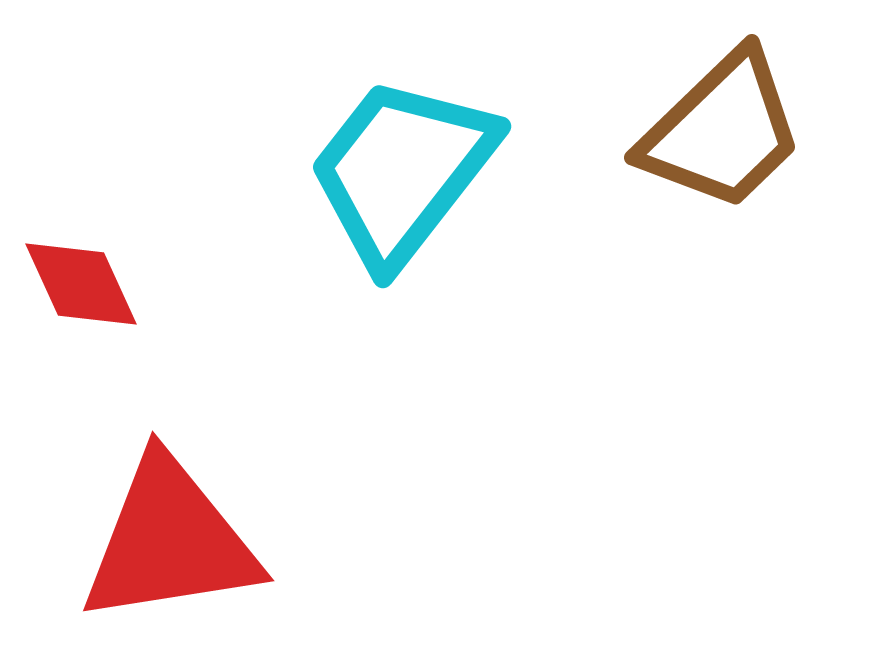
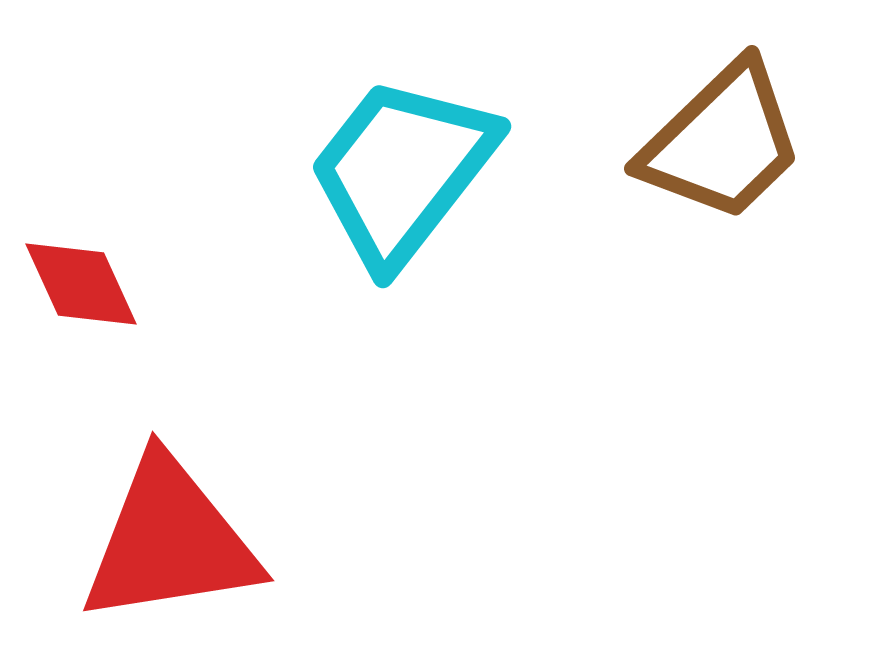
brown trapezoid: moved 11 px down
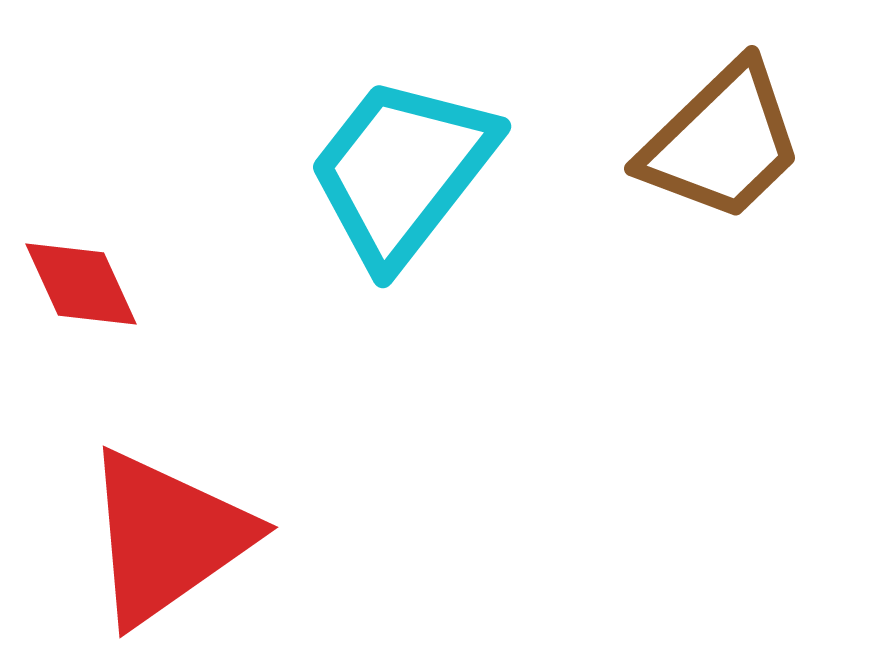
red triangle: moved 3 px left, 4 px up; rotated 26 degrees counterclockwise
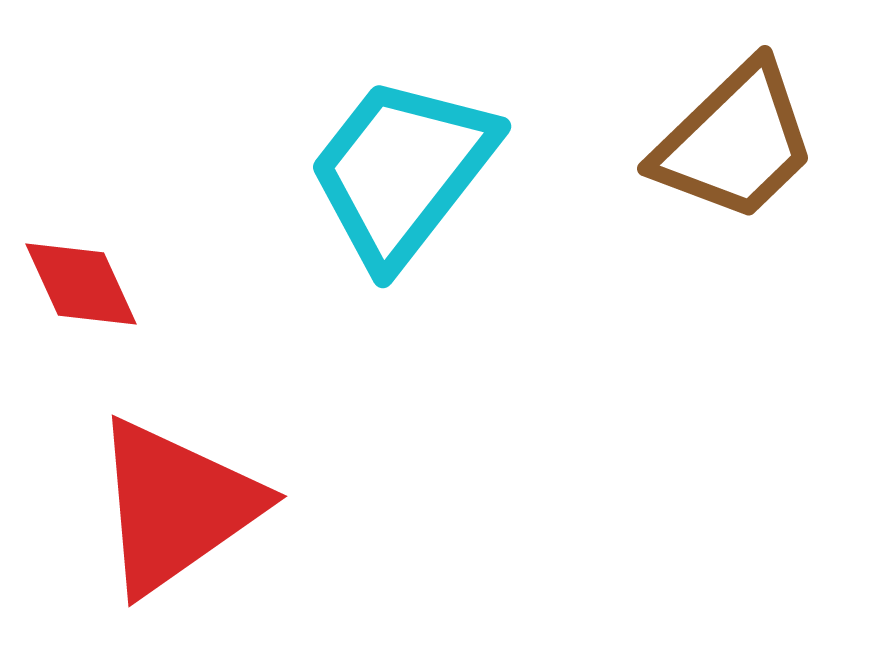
brown trapezoid: moved 13 px right
red triangle: moved 9 px right, 31 px up
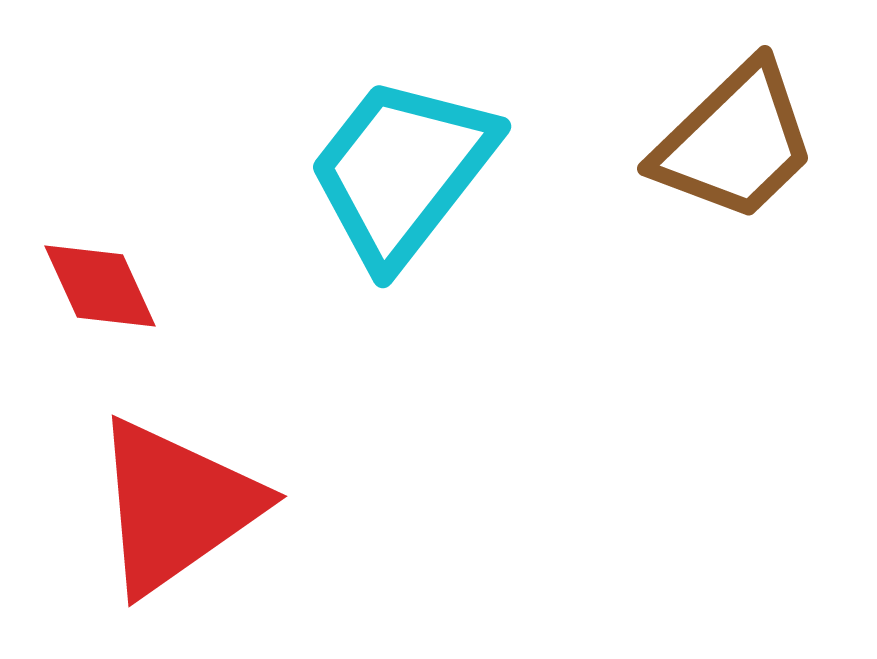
red diamond: moved 19 px right, 2 px down
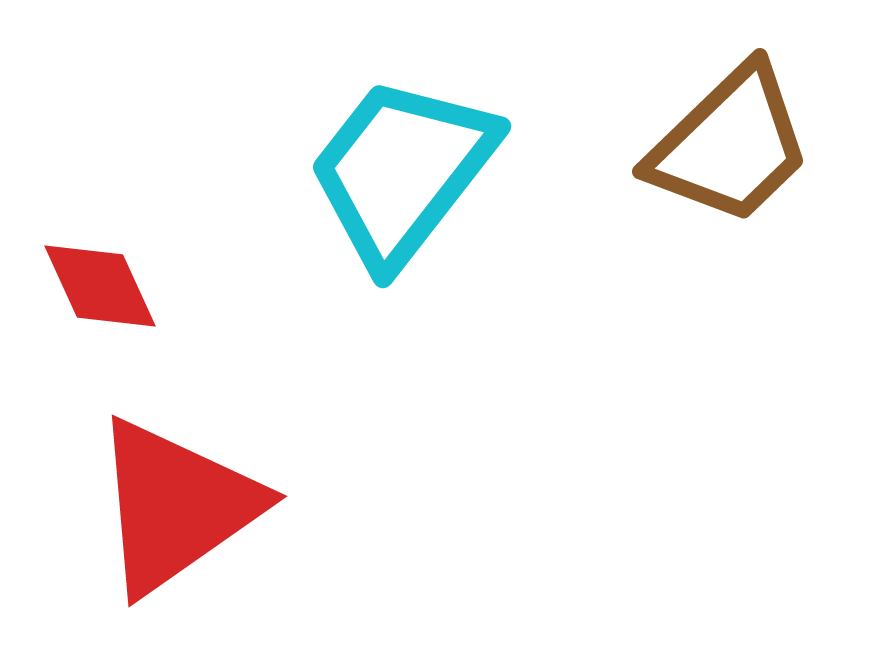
brown trapezoid: moved 5 px left, 3 px down
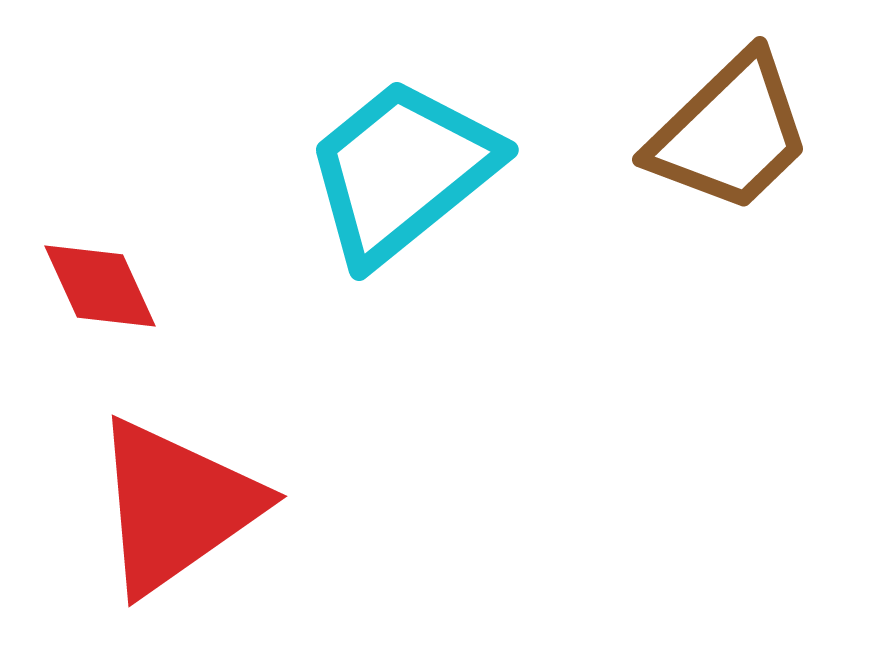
brown trapezoid: moved 12 px up
cyan trapezoid: rotated 13 degrees clockwise
